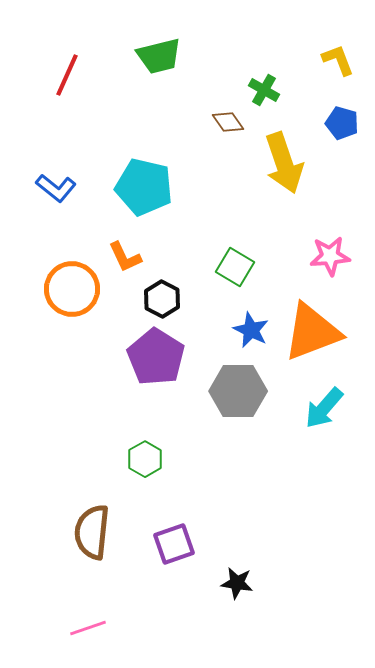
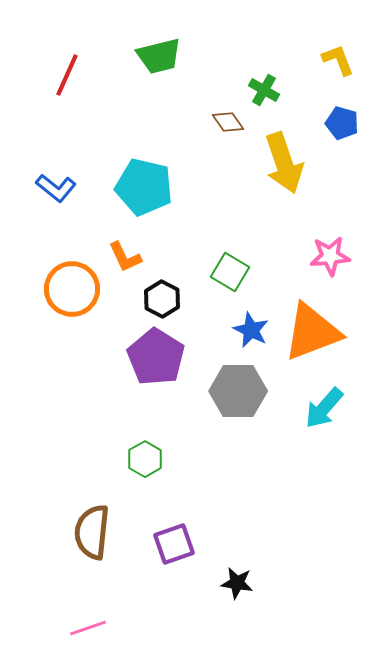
green square: moved 5 px left, 5 px down
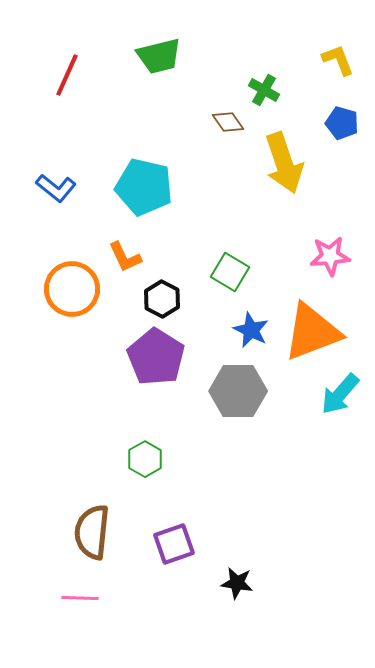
cyan arrow: moved 16 px right, 14 px up
pink line: moved 8 px left, 30 px up; rotated 21 degrees clockwise
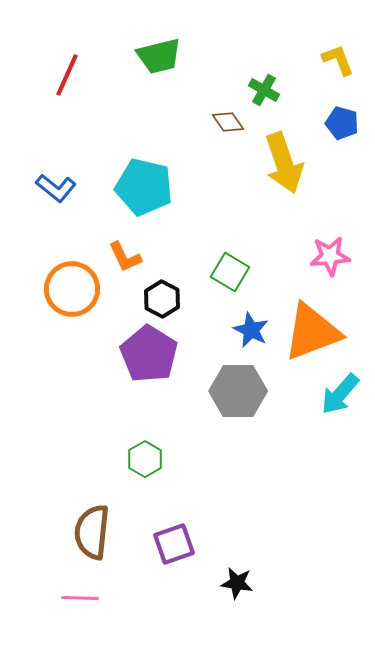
purple pentagon: moved 7 px left, 3 px up
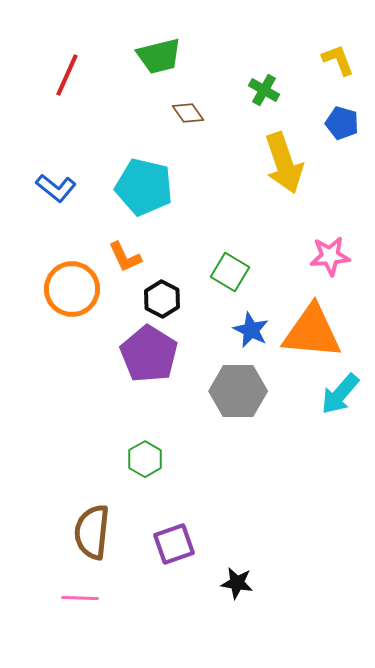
brown diamond: moved 40 px left, 9 px up
orange triangle: rotated 26 degrees clockwise
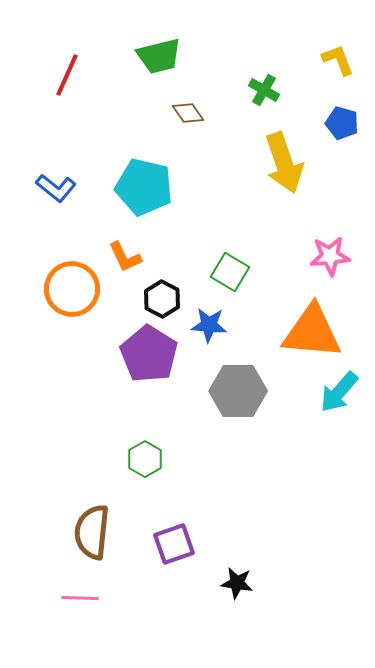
blue star: moved 42 px left, 5 px up; rotated 21 degrees counterclockwise
cyan arrow: moved 1 px left, 2 px up
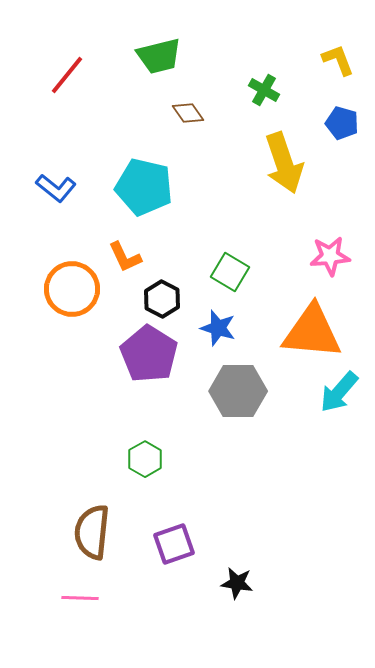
red line: rotated 15 degrees clockwise
blue star: moved 9 px right, 3 px down; rotated 12 degrees clockwise
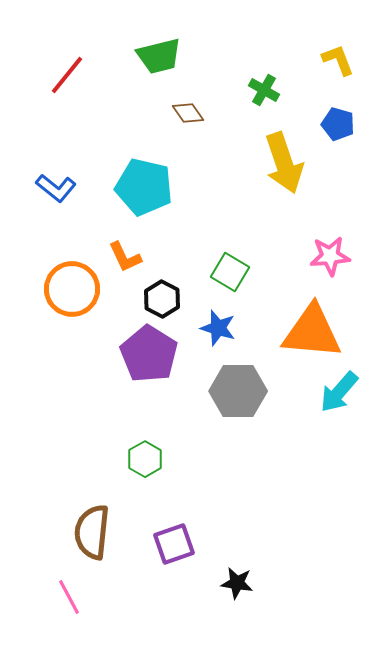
blue pentagon: moved 4 px left, 1 px down
pink line: moved 11 px left, 1 px up; rotated 60 degrees clockwise
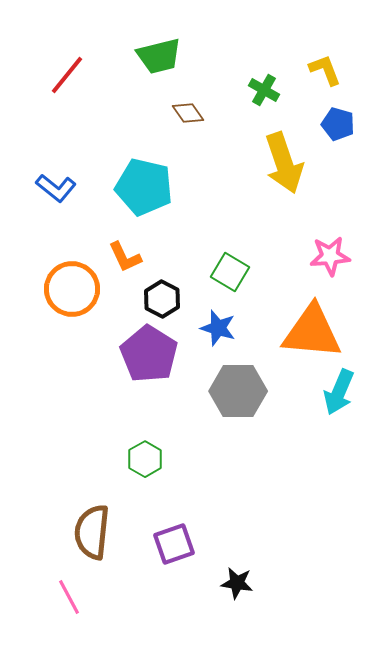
yellow L-shape: moved 13 px left, 10 px down
cyan arrow: rotated 18 degrees counterclockwise
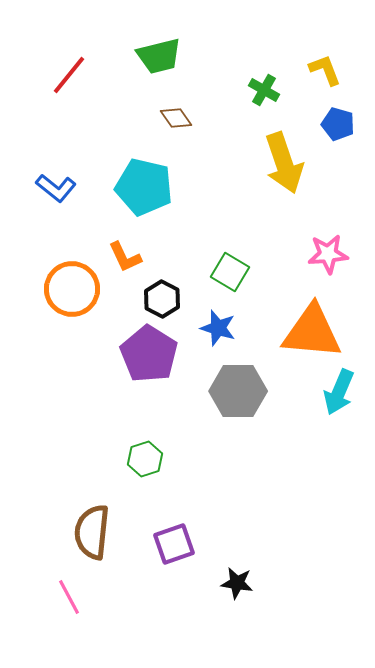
red line: moved 2 px right
brown diamond: moved 12 px left, 5 px down
pink star: moved 2 px left, 2 px up
green hexagon: rotated 12 degrees clockwise
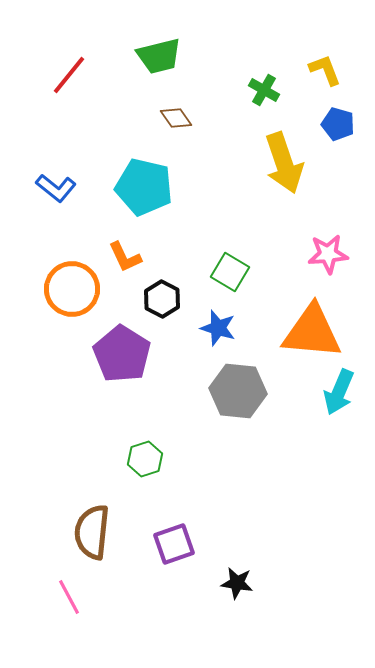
purple pentagon: moved 27 px left
gray hexagon: rotated 6 degrees clockwise
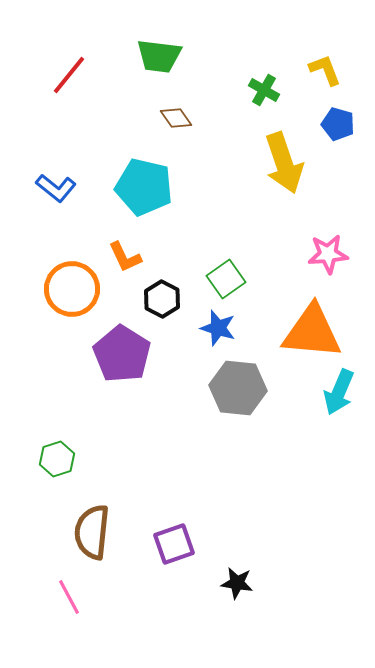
green trapezoid: rotated 21 degrees clockwise
green square: moved 4 px left, 7 px down; rotated 24 degrees clockwise
gray hexagon: moved 3 px up
green hexagon: moved 88 px left
